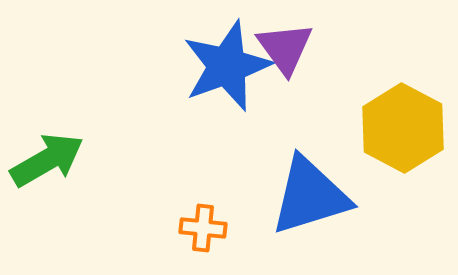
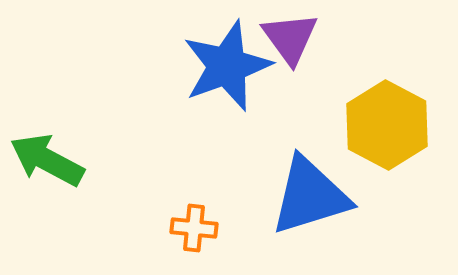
purple triangle: moved 5 px right, 10 px up
yellow hexagon: moved 16 px left, 3 px up
green arrow: rotated 122 degrees counterclockwise
orange cross: moved 9 px left
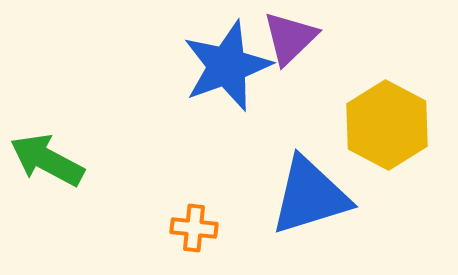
purple triangle: rotated 22 degrees clockwise
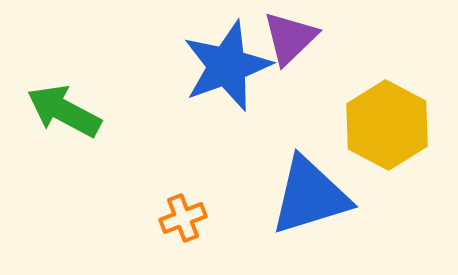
green arrow: moved 17 px right, 49 px up
orange cross: moved 11 px left, 10 px up; rotated 27 degrees counterclockwise
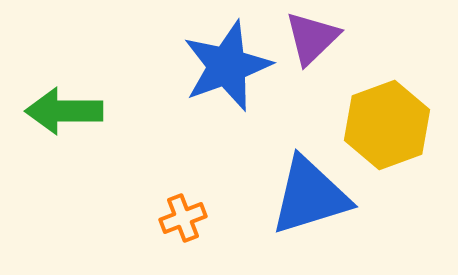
purple triangle: moved 22 px right
green arrow: rotated 28 degrees counterclockwise
yellow hexagon: rotated 12 degrees clockwise
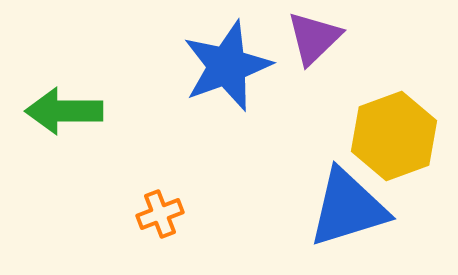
purple triangle: moved 2 px right
yellow hexagon: moved 7 px right, 11 px down
blue triangle: moved 38 px right, 12 px down
orange cross: moved 23 px left, 4 px up
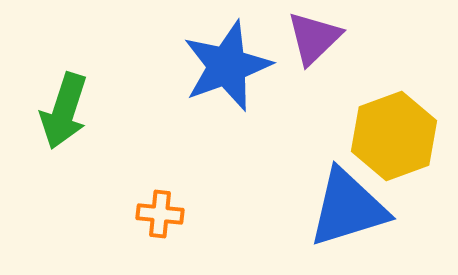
green arrow: rotated 72 degrees counterclockwise
orange cross: rotated 27 degrees clockwise
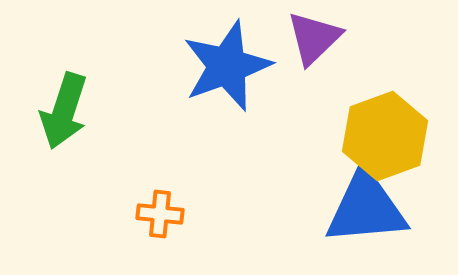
yellow hexagon: moved 9 px left
blue triangle: moved 18 px right; rotated 12 degrees clockwise
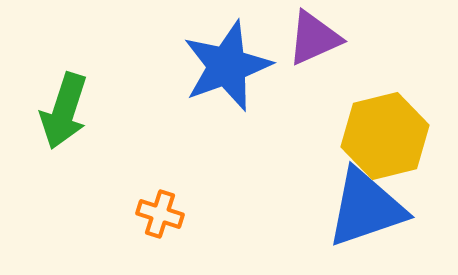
purple triangle: rotated 20 degrees clockwise
yellow hexagon: rotated 6 degrees clockwise
blue triangle: rotated 14 degrees counterclockwise
orange cross: rotated 12 degrees clockwise
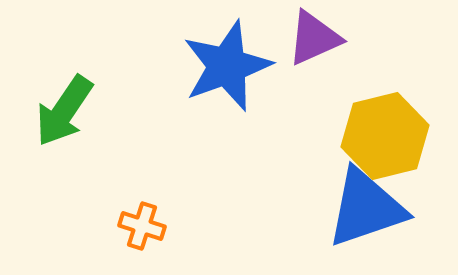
green arrow: rotated 16 degrees clockwise
orange cross: moved 18 px left, 12 px down
